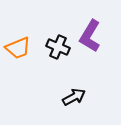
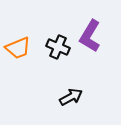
black arrow: moved 3 px left
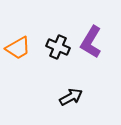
purple L-shape: moved 1 px right, 6 px down
orange trapezoid: rotated 8 degrees counterclockwise
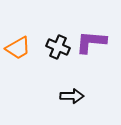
purple L-shape: rotated 64 degrees clockwise
black arrow: moved 1 px right, 1 px up; rotated 30 degrees clockwise
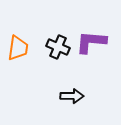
orange trapezoid: rotated 52 degrees counterclockwise
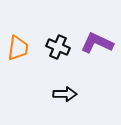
purple L-shape: moved 6 px right, 1 px down; rotated 20 degrees clockwise
black arrow: moved 7 px left, 2 px up
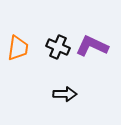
purple L-shape: moved 5 px left, 3 px down
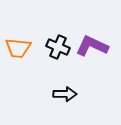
orange trapezoid: rotated 88 degrees clockwise
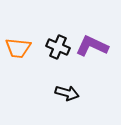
black arrow: moved 2 px right, 1 px up; rotated 15 degrees clockwise
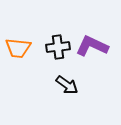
black cross: rotated 30 degrees counterclockwise
black arrow: moved 8 px up; rotated 20 degrees clockwise
